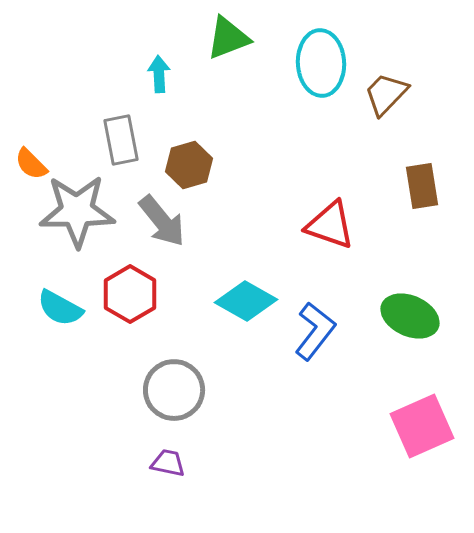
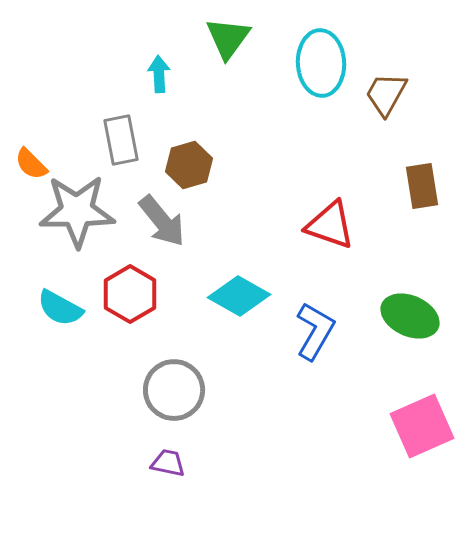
green triangle: rotated 33 degrees counterclockwise
brown trapezoid: rotated 15 degrees counterclockwise
cyan diamond: moved 7 px left, 5 px up
blue L-shape: rotated 8 degrees counterclockwise
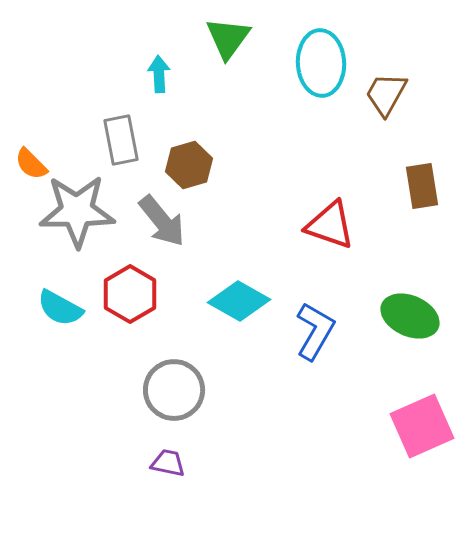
cyan diamond: moved 5 px down
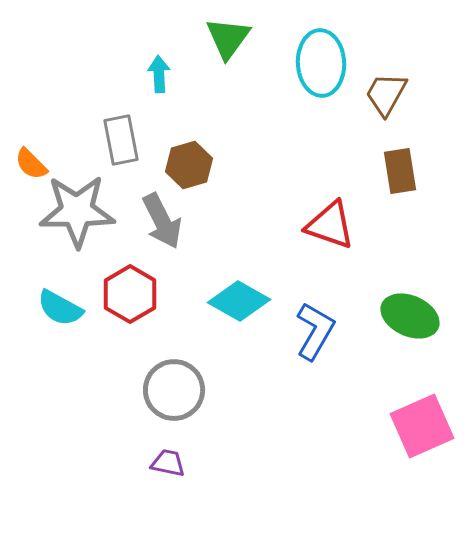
brown rectangle: moved 22 px left, 15 px up
gray arrow: rotated 12 degrees clockwise
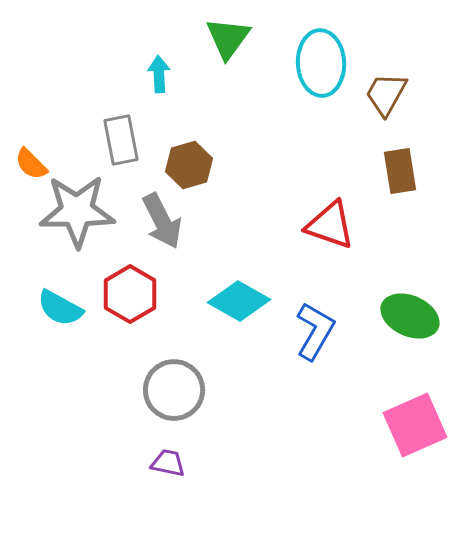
pink square: moved 7 px left, 1 px up
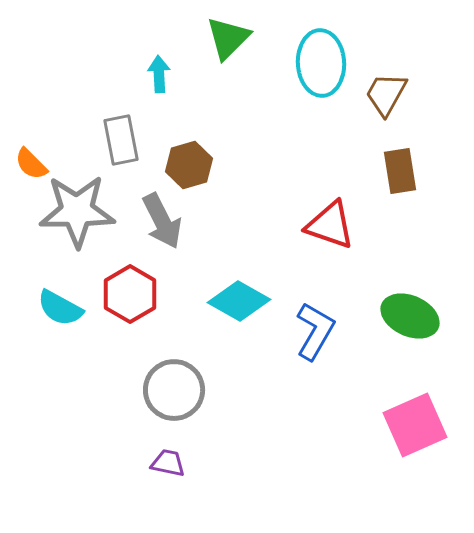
green triangle: rotated 9 degrees clockwise
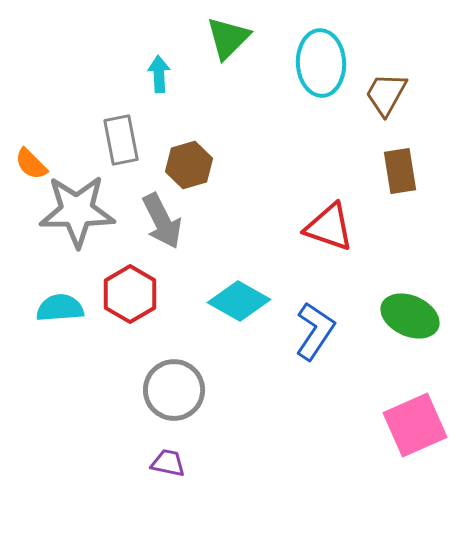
red triangle: moved 1 px left, 2 px down
cyan semicircle: rotated 147 degrees clockwise
blue L-shape: rotated 4 degrees clockwise
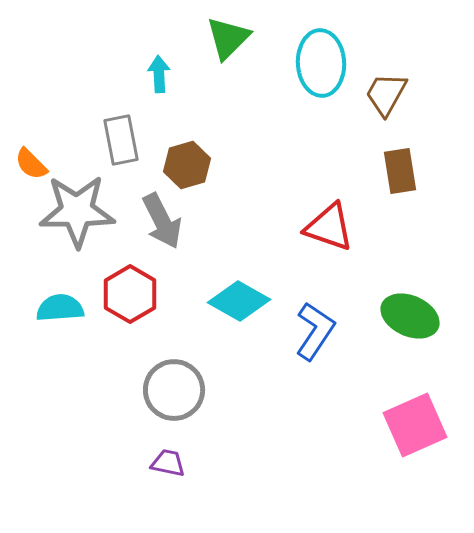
brown hexagon: moved 2 px left
